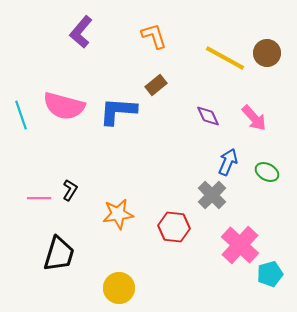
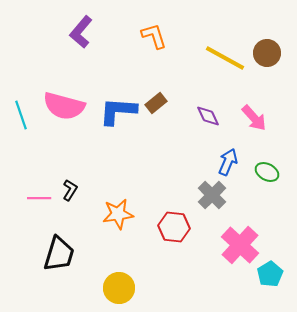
brown rectangle: moved 18 px down
cyan pentagon: rotated 15 degrees counterclockwise
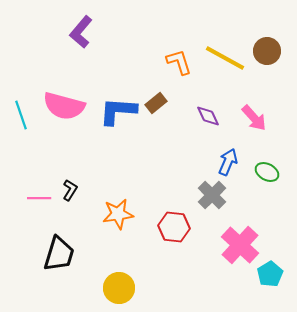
orange L-shape: moved 25 px right, 26 px down
brown circle: moved 2 px up
